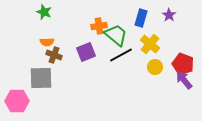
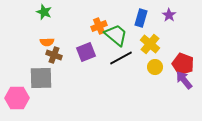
orange cross: rotated 14 degrees counterclockwise
black line: moved 3 px down
pink hexagon: moved 3 px up
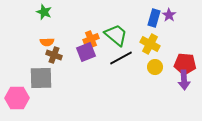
blue rectangle: moved 13 px right
orange cross: moved 8 px left, 13 px down
yellow cross: rotated 12 degrees counterclockwise
red pentagon: moved 2 px right; rotated 15 degrees counterclockwise
purple arrow: rotated 144 degrees counterclockwise
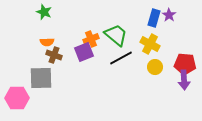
purple square: moved 2 px left
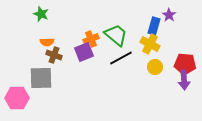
green star: moved 3 px left, 2 px down
blue rectangle: moved 8 px down
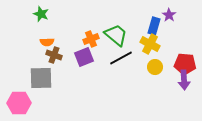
purple square: moved 5 px down
pink hexagon: moved 2 px right, 5 px down
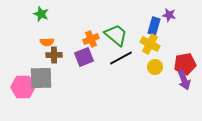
purple star: rotated 24 degrees counterclockwise
brown cross: rotated 21 degrees counterclockwise
red pentagon: rotated 15 degrees counterclockwise
purple arrow: rotated 18 degrees counterclockwise
pink hexagon: moved 4 px right, 16 px up
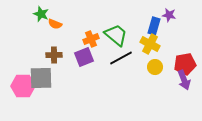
orange semicircle: moved 8 px right, 18 px up; rotated 24 degrees clockwise
pink hexagon: moved 1 px up
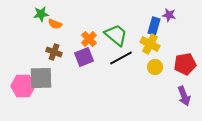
green star: rotated 28 degrees counterclockwise
orange cross: moved 2 px left; rotated 21 degrees counterclockwise
brown cross: moved 3 px up; rotated 21 degrees clockwise
purple arrow: moved 16 px down
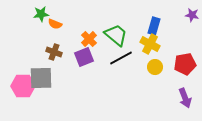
purple star: moved 23 px right
purple arrow: moved 1 px right, 2 px down
